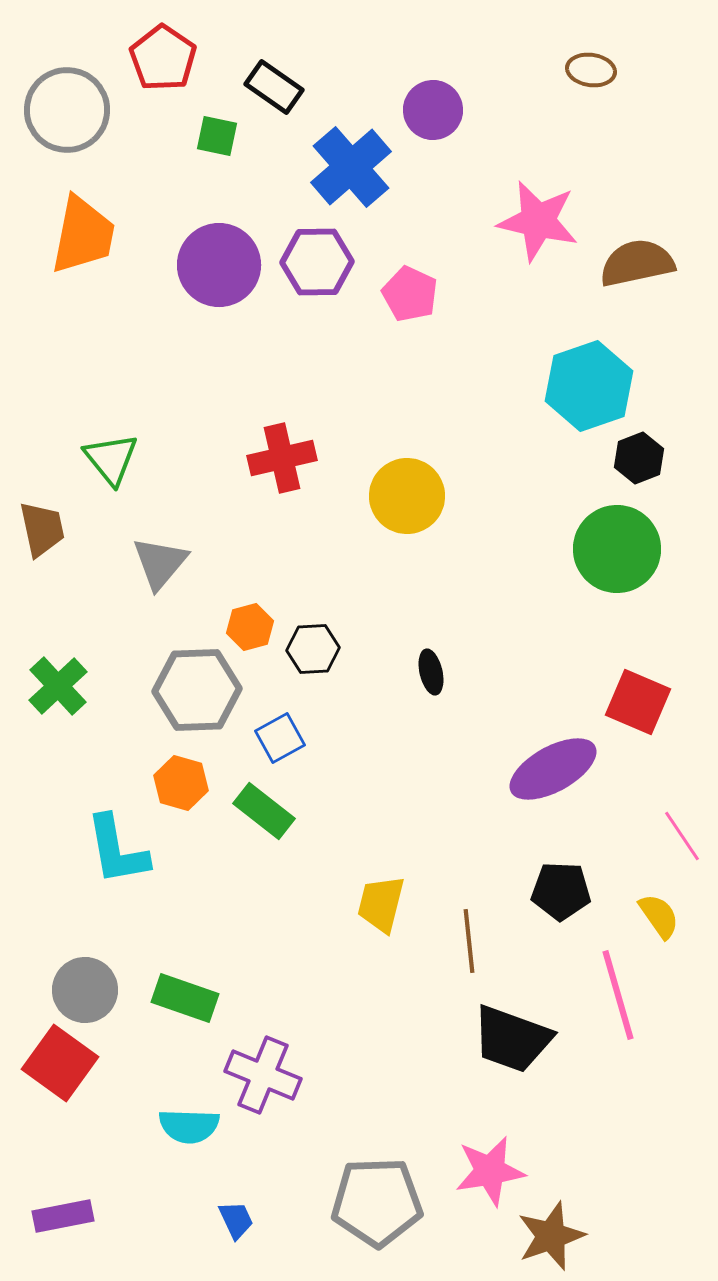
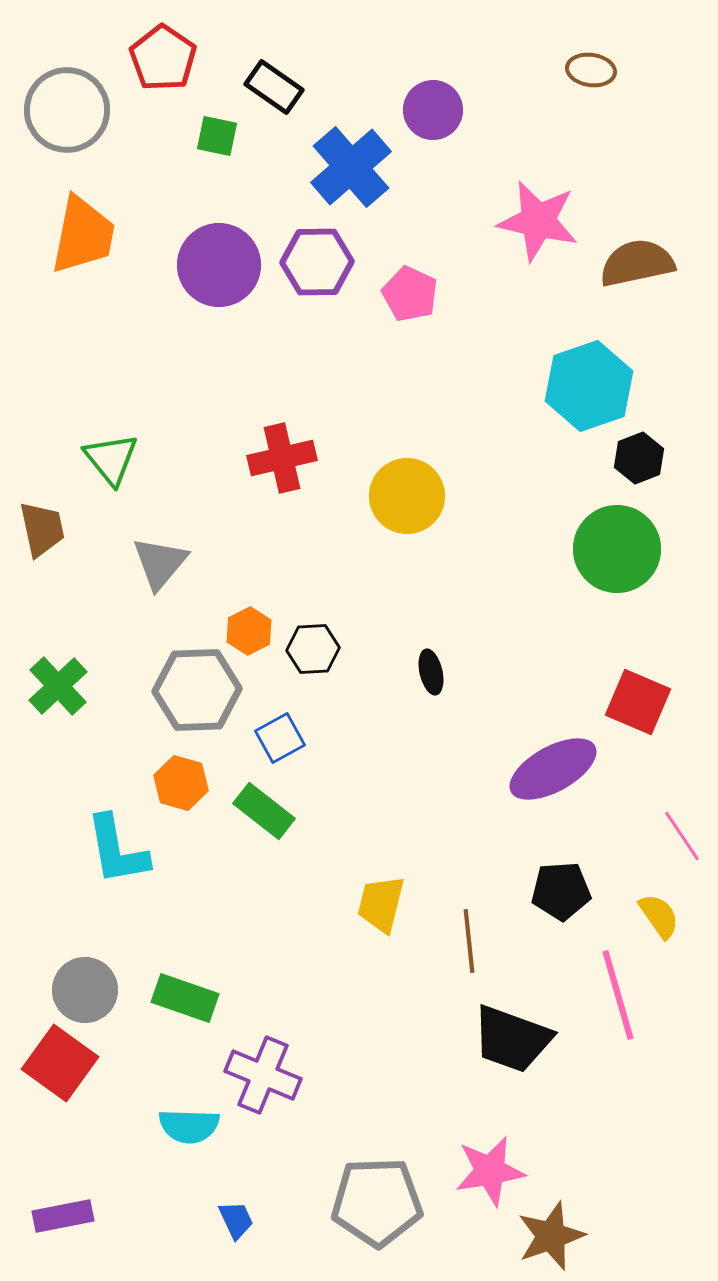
orange hexagon at (250, 627): moved 1 px left, 4 px down; rotated 12 degrees counterclockwise
black pentagon at (561, 891): rotated 6 degrees counterclockwise
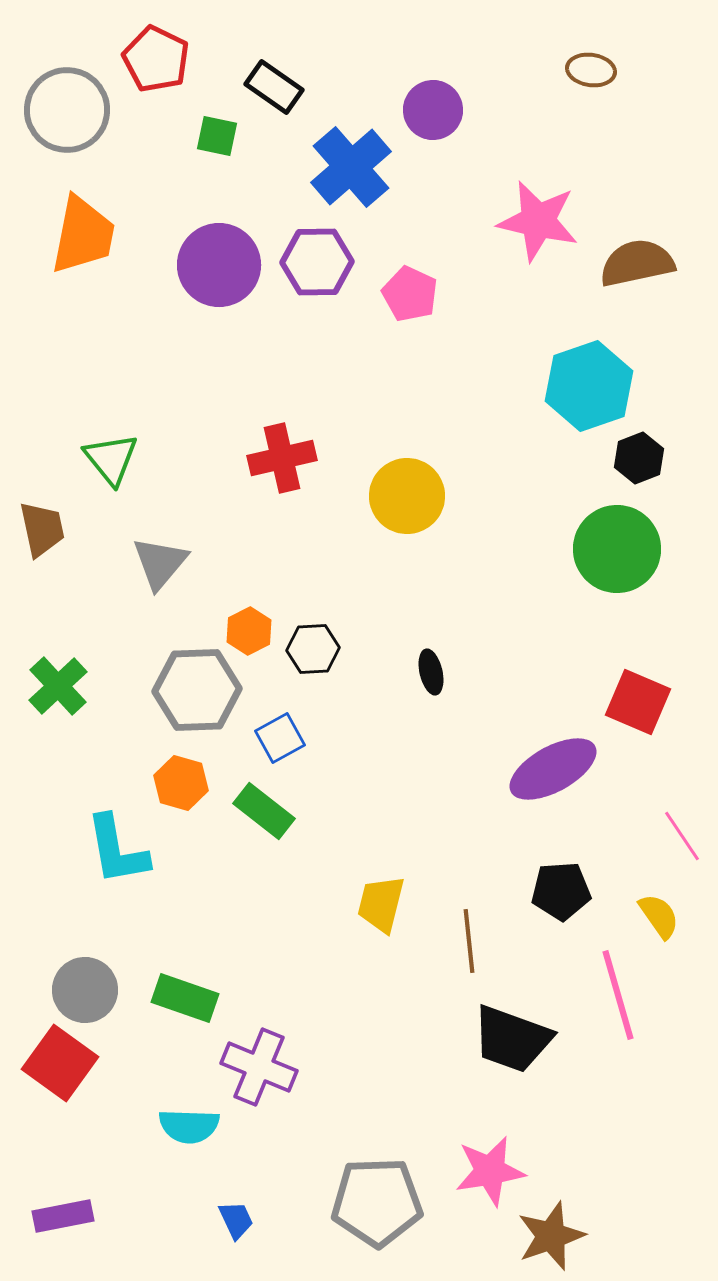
red pentagon at (163, 58): moved 7 px left, 1 px down; rotated 8 degrees counterclockwise
purple cross at (263, 1075): moved 4 px left, 8 px up
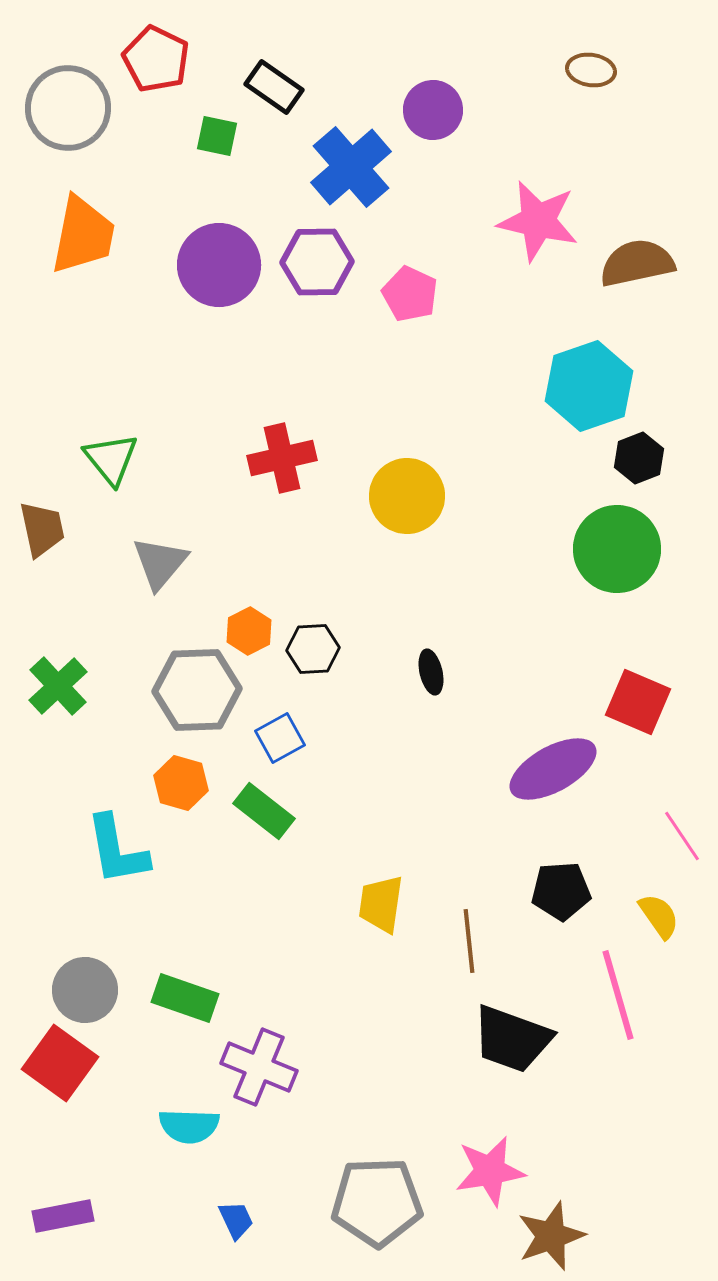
gray circle at (67, 110): moved 1 px right, 2 px up
yellow trapezoid at (381, 904): rotated 6 degrees counterclockwise
